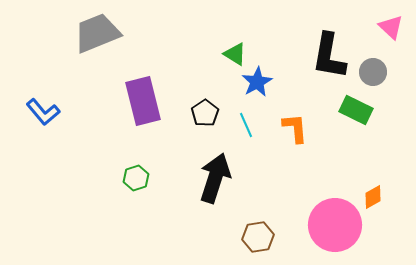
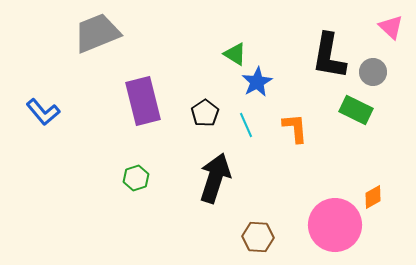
brown hexagon: rotated 12 degrees clockwise
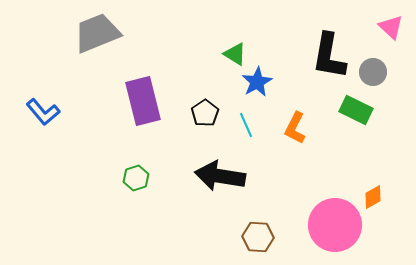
orange L-shape: rotated 148 degrees counterclockwise
black arrow: moved 5 px right, 2 px up; rotated 99 degrees counterclockwise
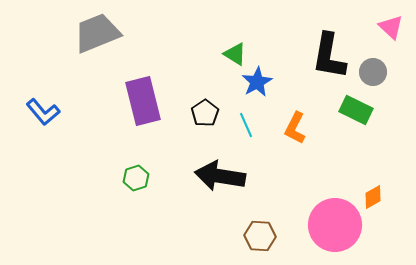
brown hexagon: moved 2 px right, 1 px up
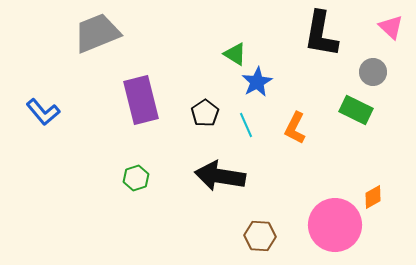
black L-shape: moved 8 px left, 22 px up
purple rectangle: moved 2 px left, 1 px up
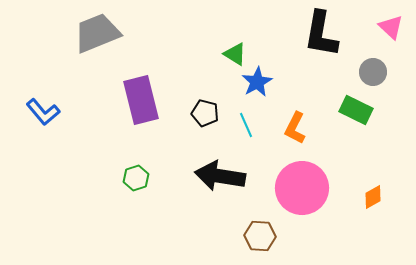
black pentagon: rotated 24 degrees counterclockwise
pink circle: moved 33 px left, 37 px up
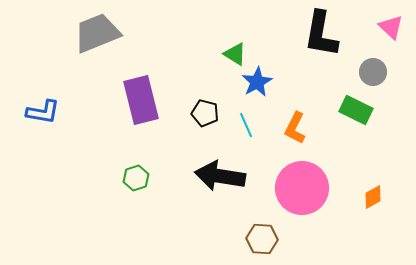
blue L-shape: rotated 40 degrees counterclockwise
brown hexagon: moved 2 px right, 3 px down
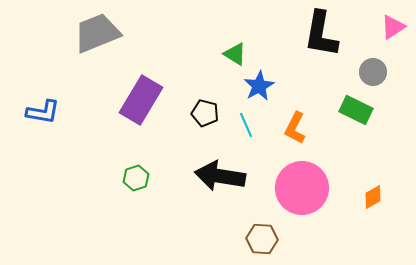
pink triangle: moved 2 px right; rotated 44 degrees clockwise
blue star: moved 2 px right, 4 px down
purple rectangle: rotated 45 degrees clockwise
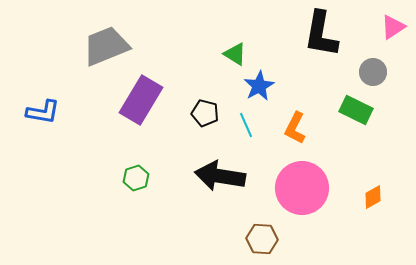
gray trapezoid: moved 9 px right, 13 px down
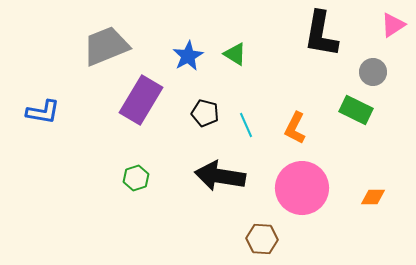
pink triangle: moved 2 px up
blue star: moved 71 px left, 30 px up
orange diamond: rotated 30 degrees clockwise
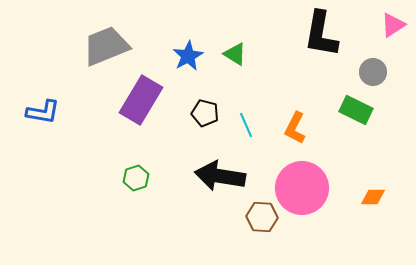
brown hexagon: moved 22 px up
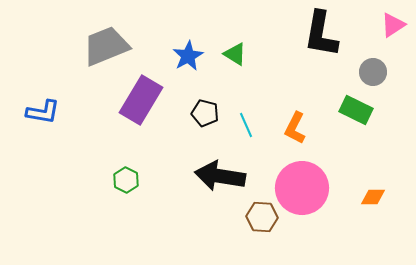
green hexagon: moved 10 px left, 2 px down; rotated 15 degrees counterclockwise
